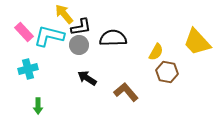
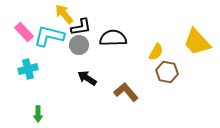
green arrow: moved 8 px down
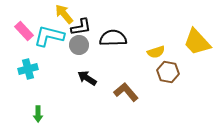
pink rectangle: moved 1 px up
yellow semicircle: rotated 42 degrees clockwise
brown hexagon: moved 1 px right
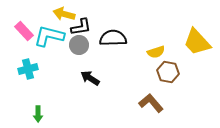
yellow arrow: rotated 35 degrees counterclockwise
black arrow: moved 3 px right
brown L-shape: moved 25 px right, 11 px down
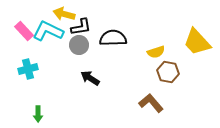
cyan L-shape: moved 1 px left, 5 px up; rotated 12 degrees clockwise
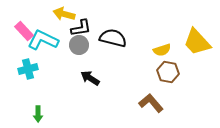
black L-shape: moved 1 px down
cyan L-shape: moved 5 px left, 9 px down
black semicircle: rotated 16 degrees clockwise
yellow semicircle: moved 6 px right, 2 px up
